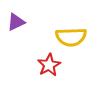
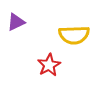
yellow semicircle: moved 3 px right, 2 px up
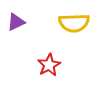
yellow semicircle: moved 12 px up
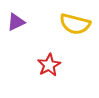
yellow semicircle: moved 1 px right, 1 px down; rotated 16 degrees clockwise
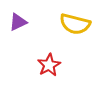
purple triangle: moved 2 px right
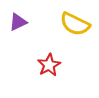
yellow semicircle: rotated 12 degrees clockwise
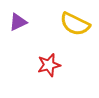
red star: rotated 15 degrees clockwise
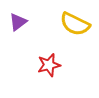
purple triangle: rotated 12 degrees counterclockwise
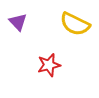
purple triangle: rotated 36 degrees counterclockwise
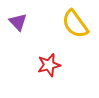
yellow semicircle: rotated 28 degrees clockwise
